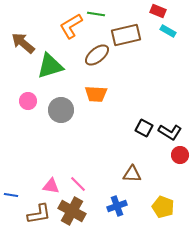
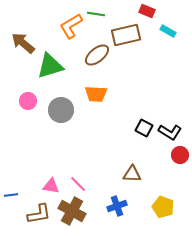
red rectangle: moved 11 px left
blue line: rotated 16 degrees counterclockwise
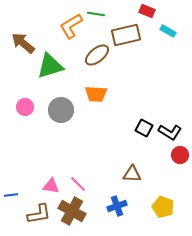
pink circle: moved 3 px left, 6 px down
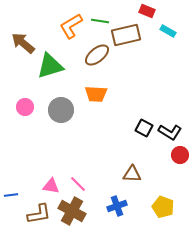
green line: moved 4 px right, 7 px down
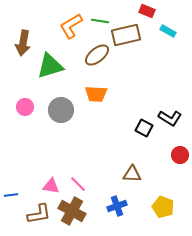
brown arrow: rotated 120 degrees counterclockwise
black L-shape: moved 14 px up
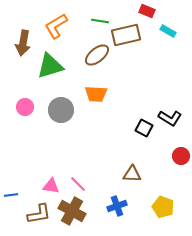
orange L-shape: moved 15 px left
red circle: moved 1 px right, 1 px down
